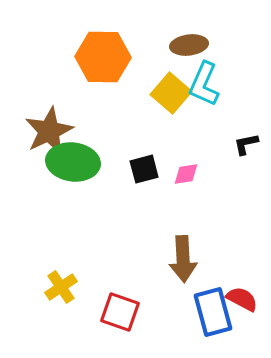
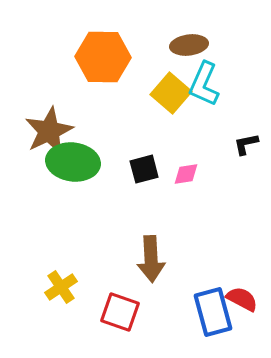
brown arrow: moved 32 px left
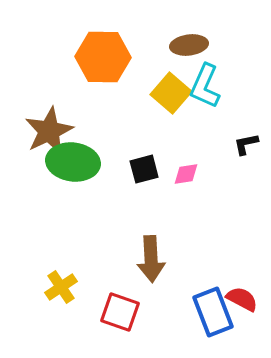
cyan L-shape: moved 1 px right, 2 px down
blue rectangle: rotated 6 degrees counterclockwise
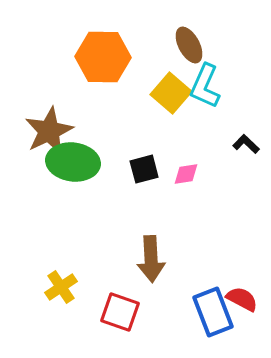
brown ellipse: rotated 69 degrees clockwise
black L-shape: rotated 56 degrees clockwise
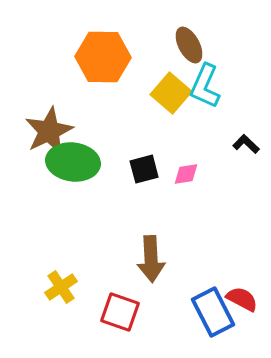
blue rectangle: rotated 6 degrees counterclockwise
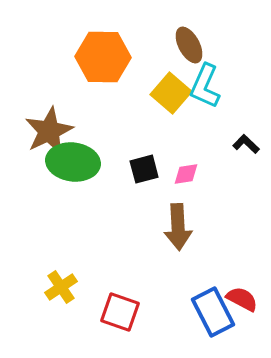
brown arrow: moved 27 px right, 32 px up
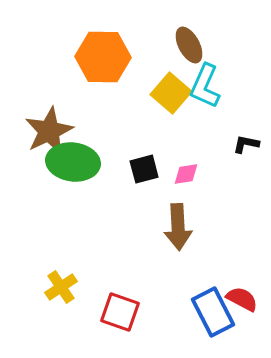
black L-shape: rotated 32 degrees counterclockwise
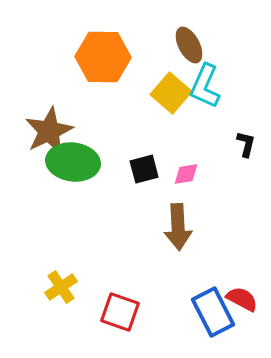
black L-shape: rotated 92 degrees clockwise
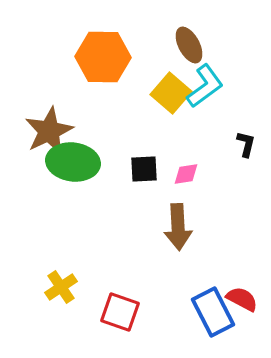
cyan L-shape: rotated 150 degrees counterclockwise
black square: rotated 12 degrees clockwise
